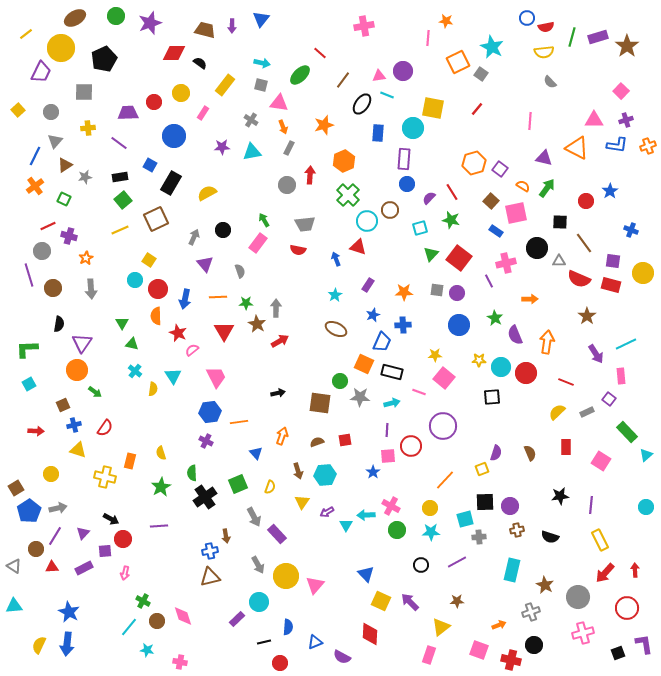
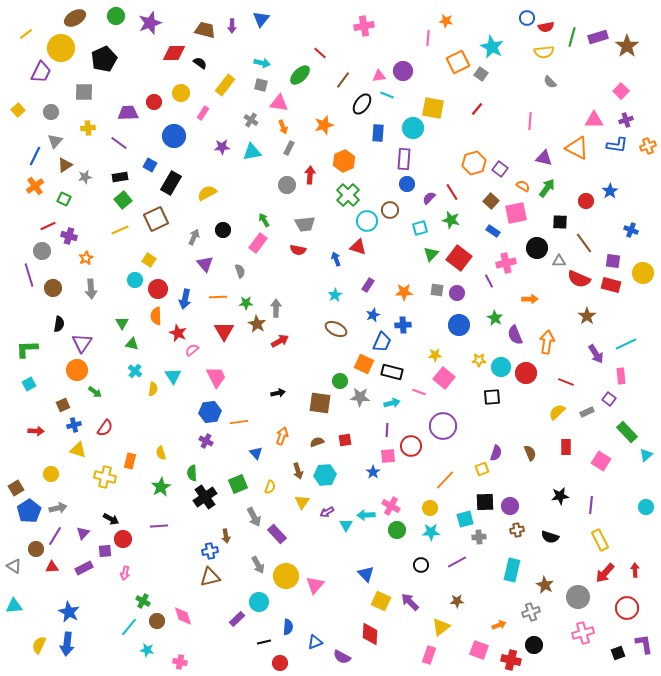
blue rectangle at (496, 231): moved 3 px left
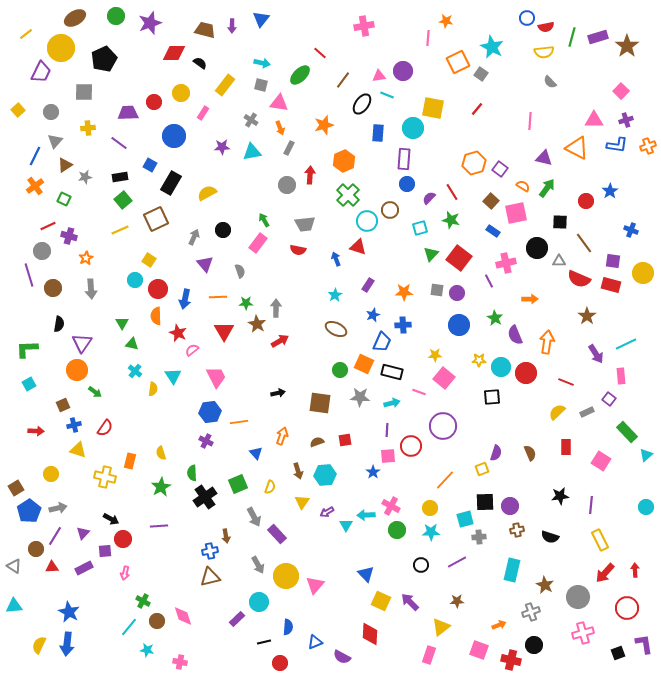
orange arrow at (283, 127): moved 3 px left, 1 px down
green circle at (340, 381): moved 11 px up
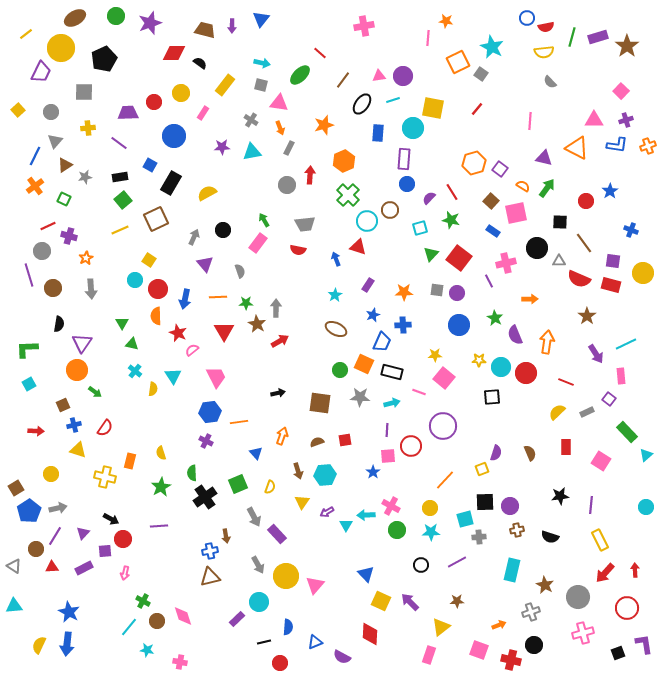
purple circle at (403, 71): moved 5 px down
cyan line at (387, 95): moved 6 px right, 5 px down; rotated 40 degrees counterclockwise
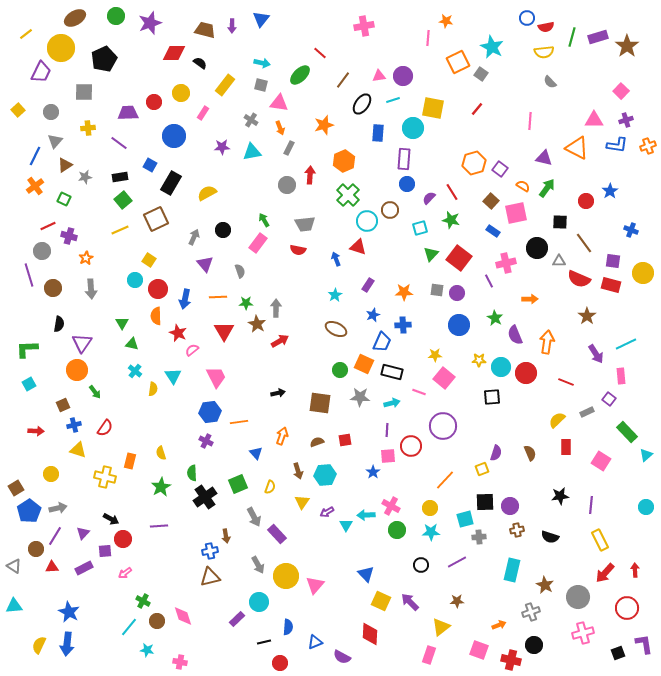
green arrow at (95, 392): rotated 16 degrees clockwise
yellow semicircle at (557, 412): moved 8 px down
pink arrow at (125, 573): rotated 40 degrees clockwise
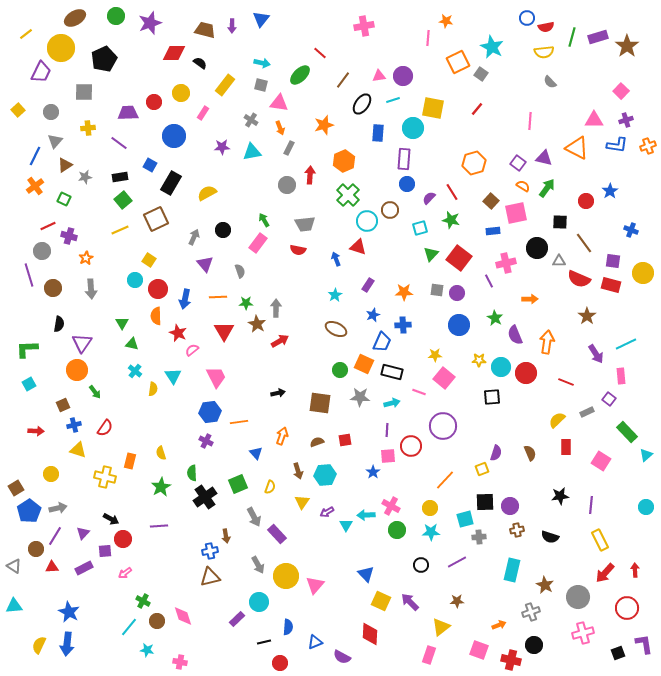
purple square at (500, 169): moved 18 px right, 6 px up
blue rectangle at (493, 231): rotated 40 degrees counterclockwise
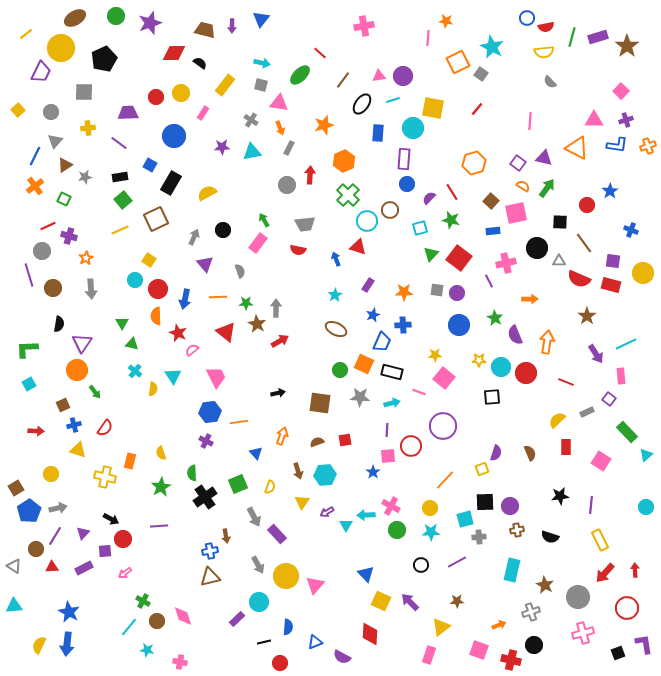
red circle at (154, 102): moved 2 px right, 5 px up
red circle at (586, 201): moved 1 px right, 4 px down
red triangle at (224, 331): moved 2 px right, 1 px down; rotated 20 degrees counterclockwise
